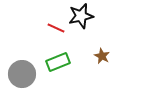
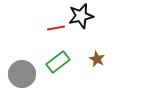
red line: rotated 36 degrees counterclockwise
brown star: moved 5 px left, 3 px down
green rectangle: rotated 15 degrees counterclockwise
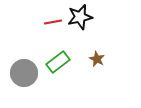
black star: moved 1 px left, 1 px down
red line: moved 3 px left, 6 px up
gray circle: moved 2 px right, 1 px up
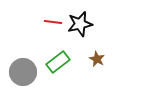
black star: moved 7 px down
red line: rotated 18 degrees clockwise
gray circle: moved 1 px left, 1 px up
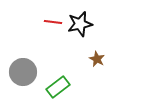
green rectangle: moved 25 px down
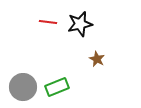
red line: moved 5 px left
gray circle: moved 15 px down
green rectangle: moved 1 px left; rotated 15 degrees clockwise
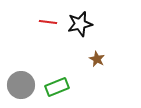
gray circle: moved 2 px left, 2 px up
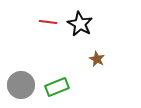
black star: rotated 30 degrees counterclockwise
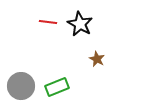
gray circle: moved 1 px down
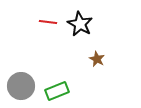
green rectangle: moved 4 px down
